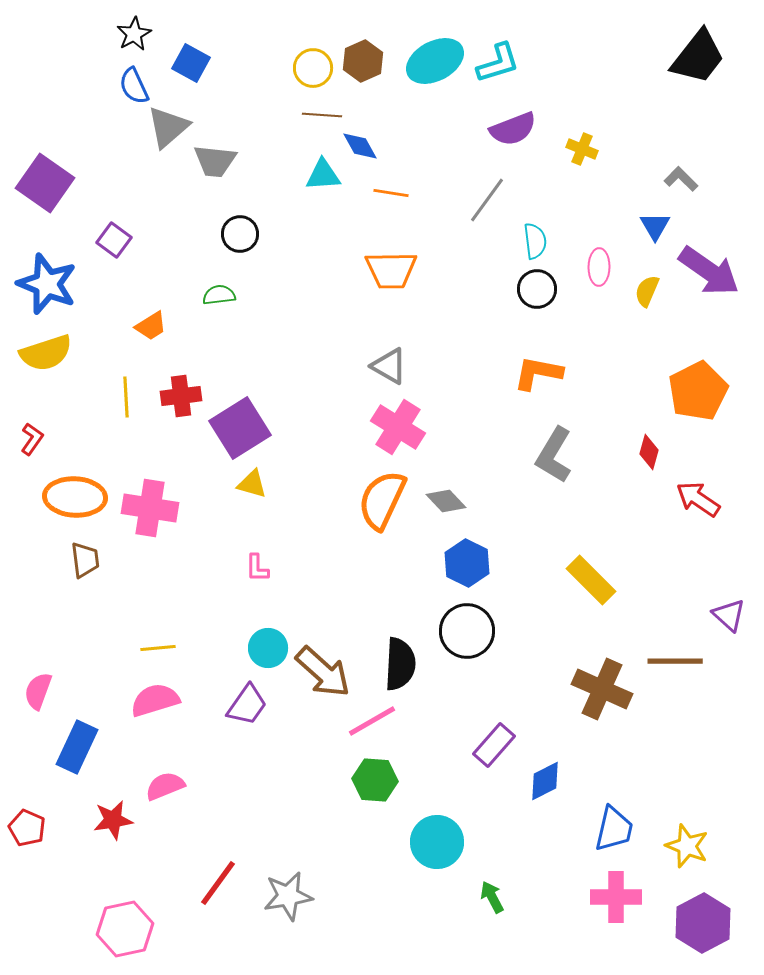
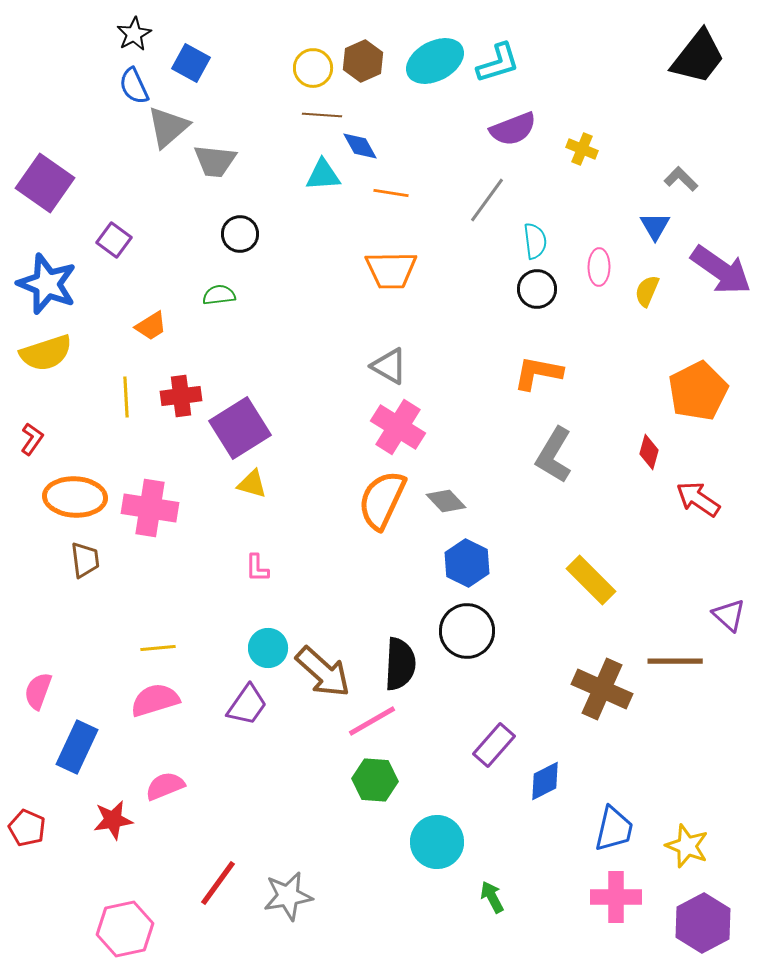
purple arrow at (709, 271): moved 12 px right, 1 px up
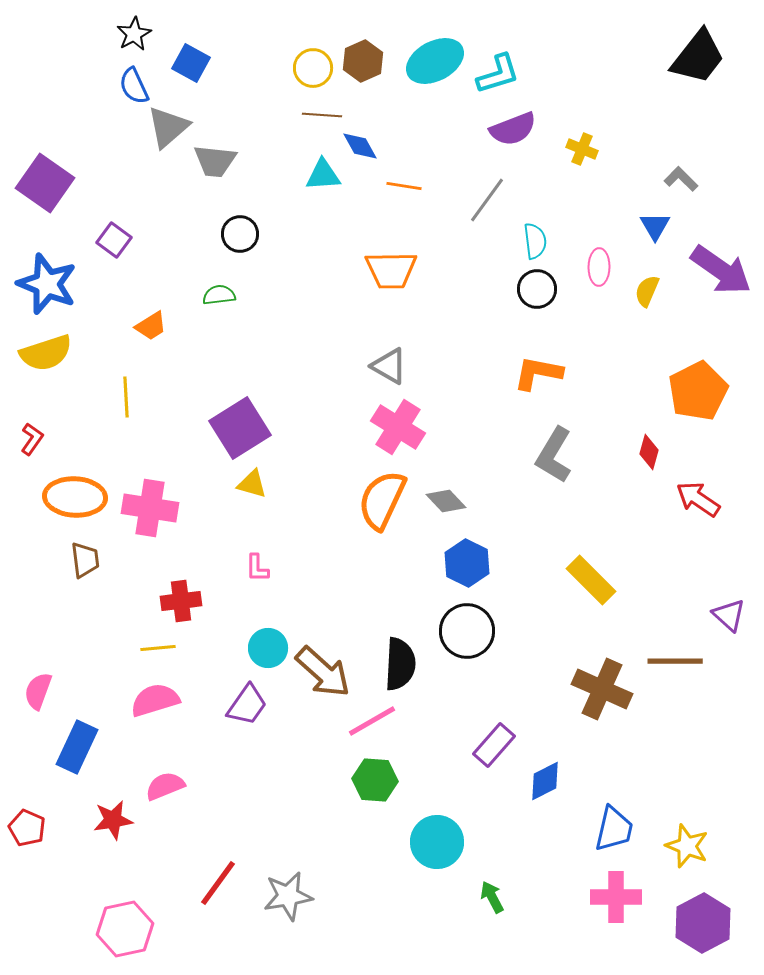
cyan L-shape at (498, 63): moved 11 px down
orange line at (391, 193): moved 13 px right, 7 px up
red cross at (181, 396): moved 205 px down
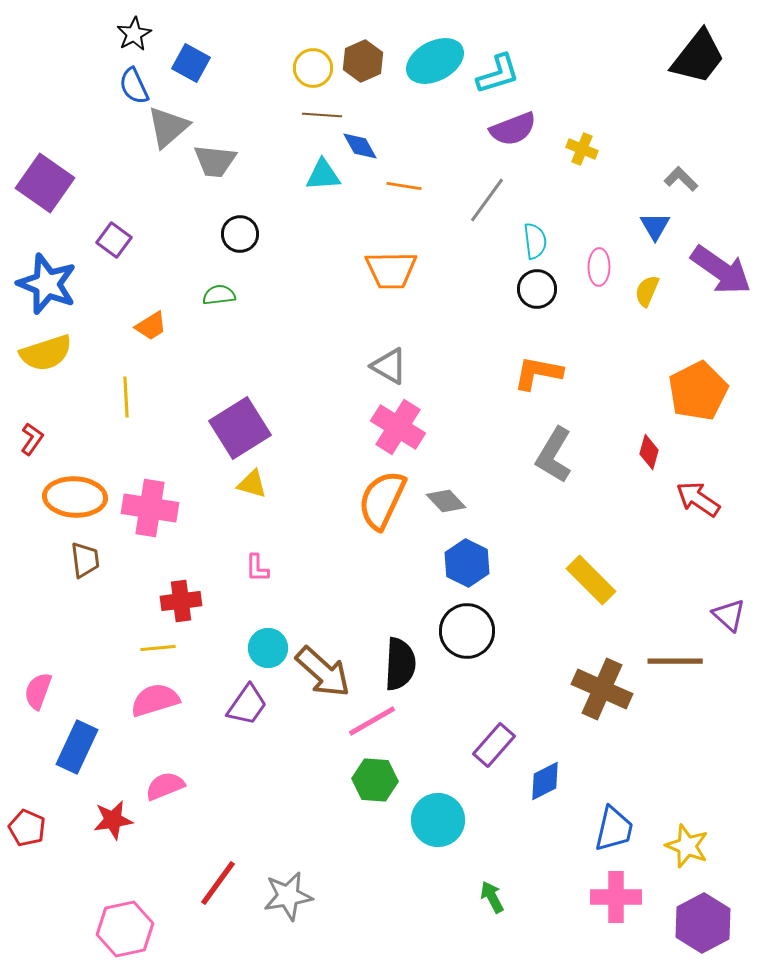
cyan circle at (437, 842): moved 1 px right, 22 px up
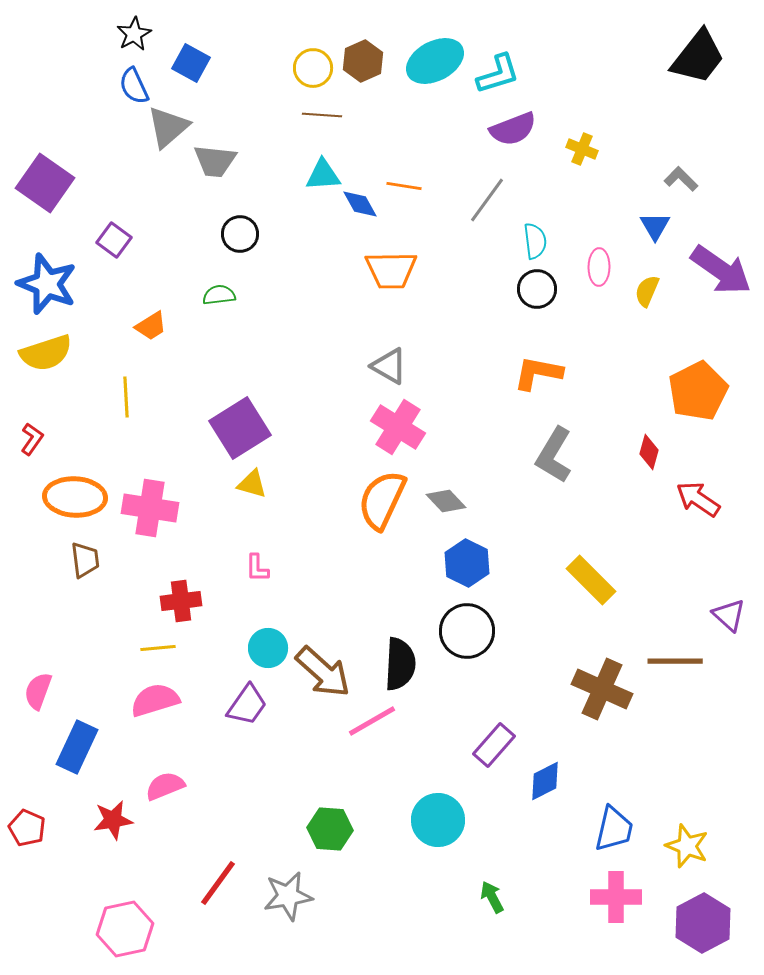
blue diamond at (360, 146): moved 58 px down
green hexagon at (375, 780): moved 45 px left, 49 px down
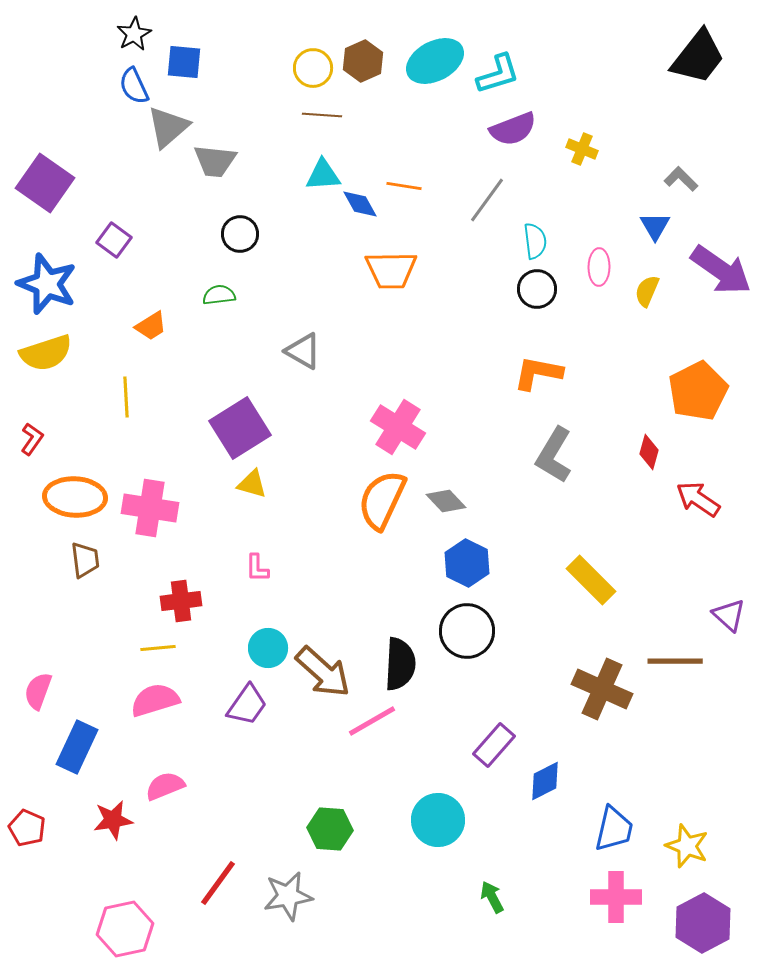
blue square at (191, 63): moved 7 px left, 1 px up; rotated 24 degrees counterclockwise
gray triangle at (389, 366): moved 86 px left, 15 px up
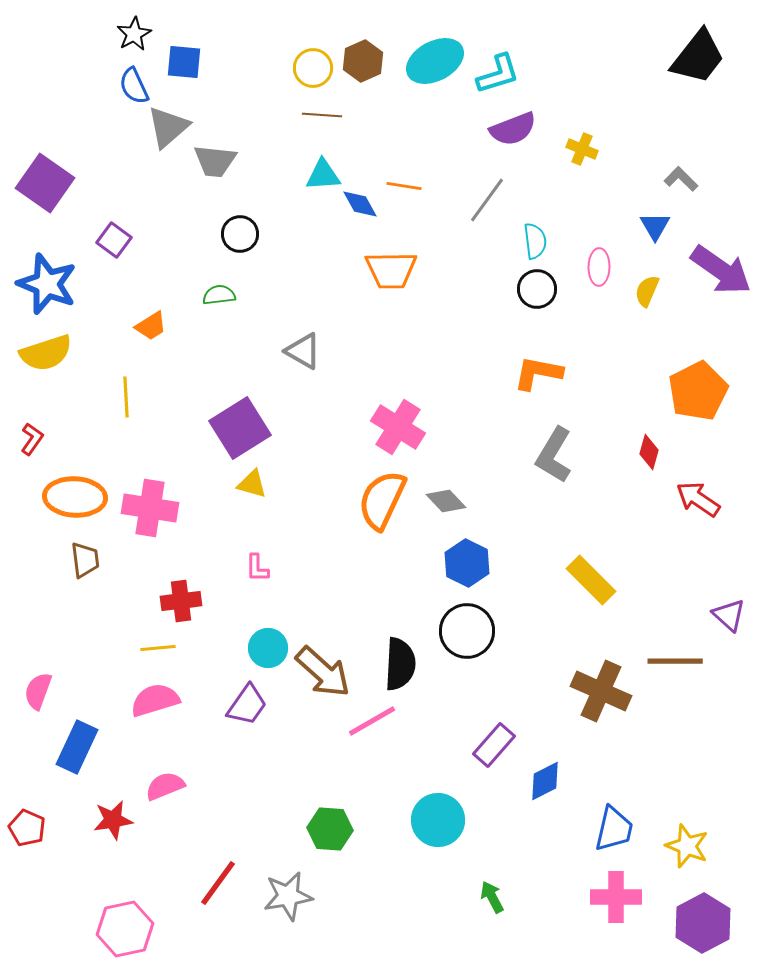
brown cross at (602, 689): moved 1 px left, 2 px down
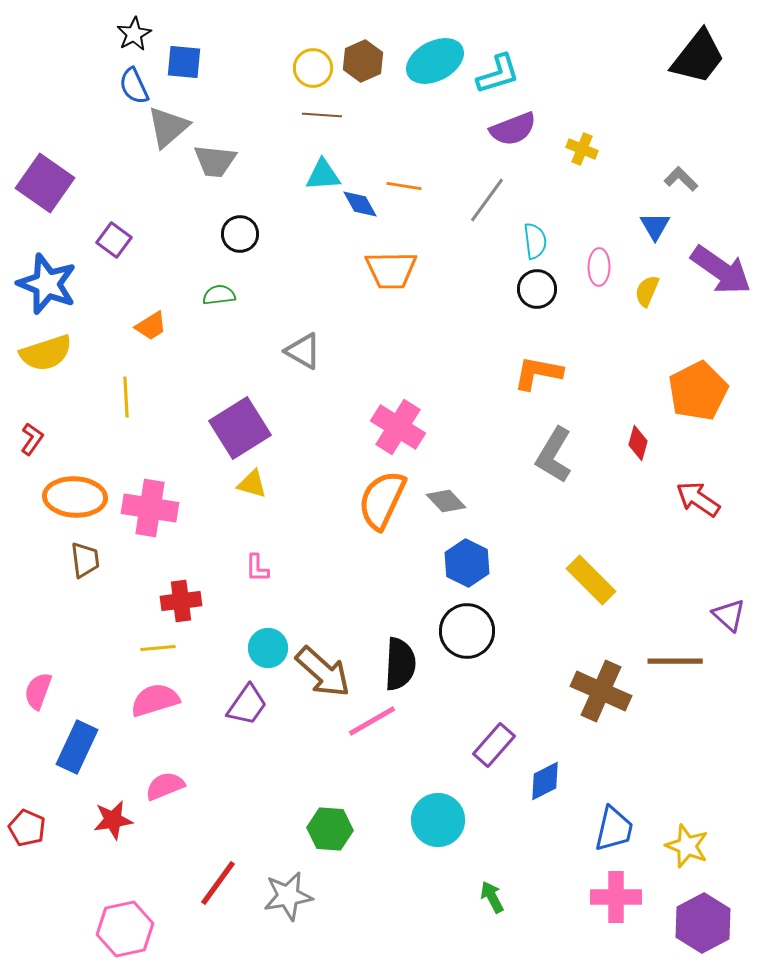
red diamond at (649, 452): moved 11 px left, 9 px up
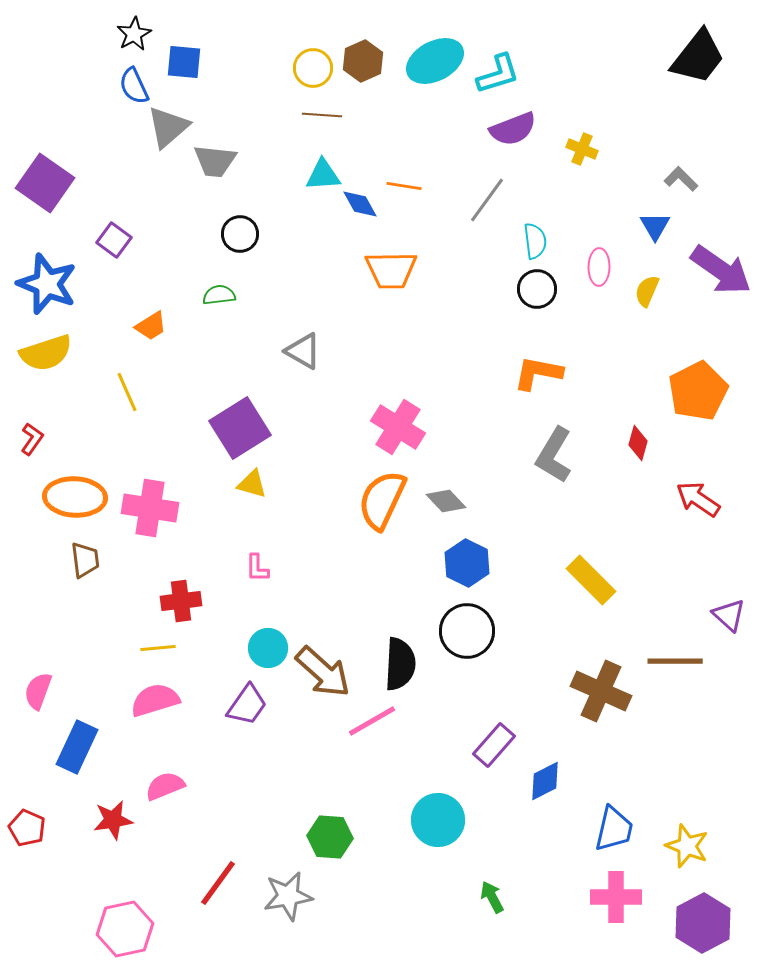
yellow line at (126, 397): moved 1 px right, 5 px up; rotated 21 degrees counterclockwise
green hexagon at (330, 829): moved 8 px down
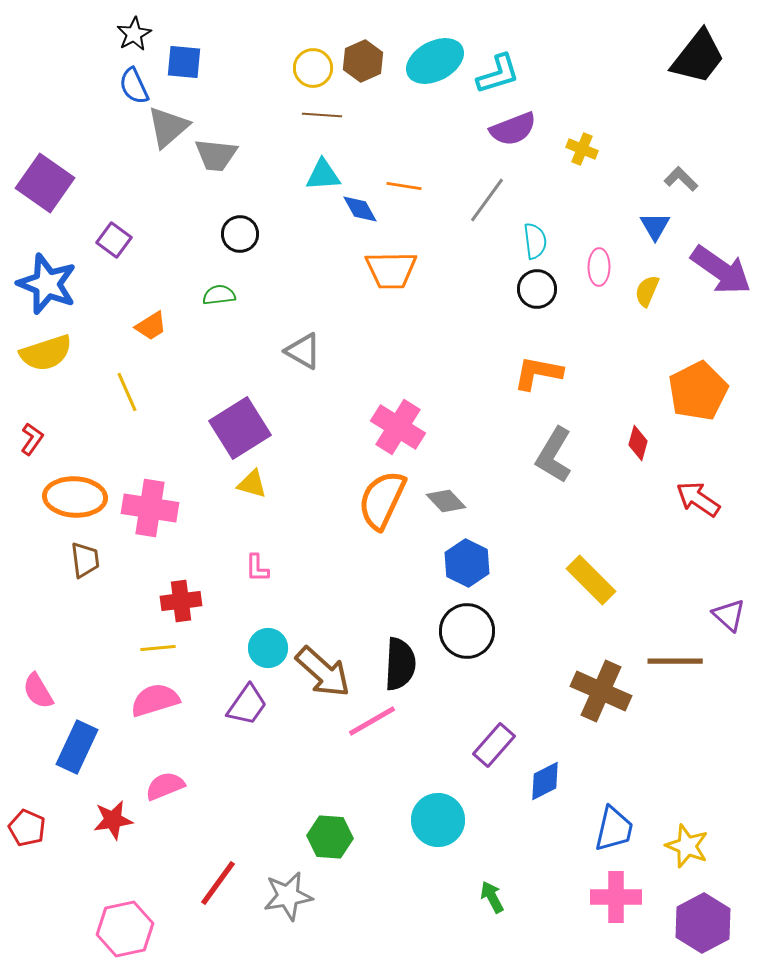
gray trapezoid at (215, 161): moved 1 px right, 6 px up
blue diamond at (360, 204): moved 5 px down
pink semicircle at (38, 691): rotated 51 degrees counterclockwise
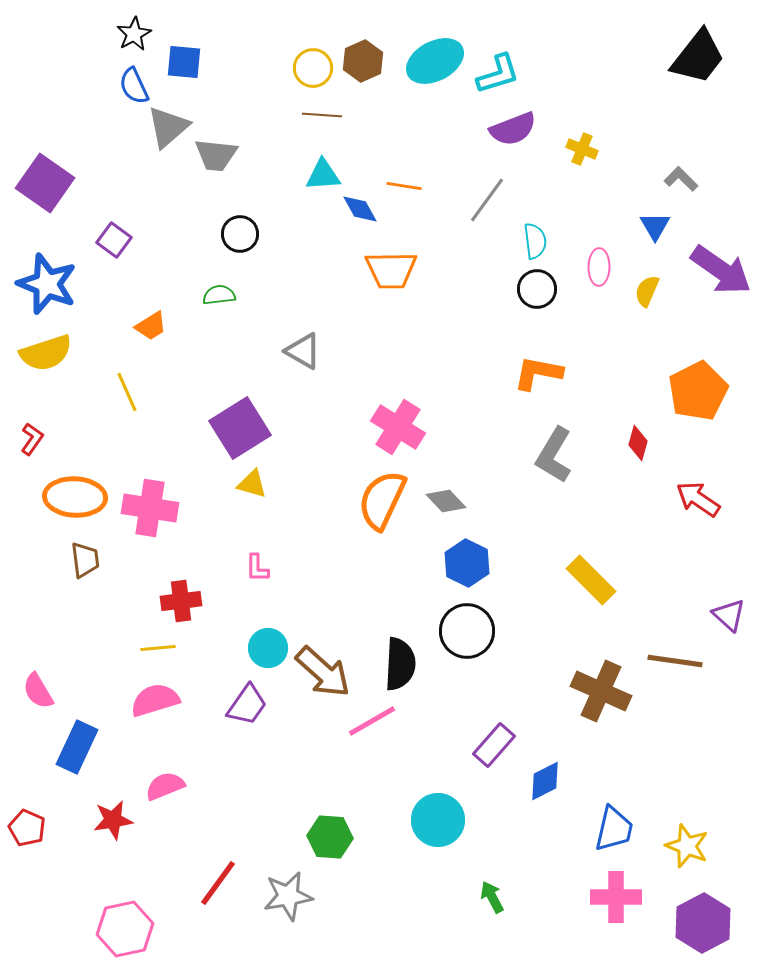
brown line at (675, 661): rotated 8 degrees clockwise
